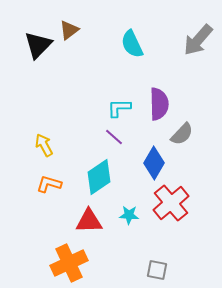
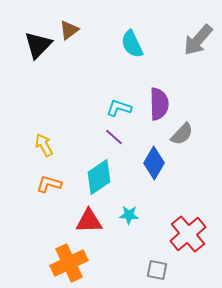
cyan L-shape: rotated 20 degrees clockwise
red cross: moved 17 px right, 31 px down
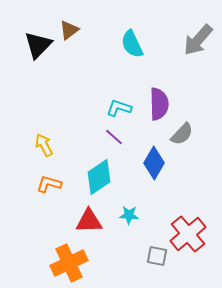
gray square: moved 14 px up
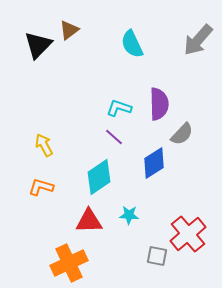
blue diamond: rotated 28 degrees clockwise
orange L-shape: moved 8 px left, 3 px down
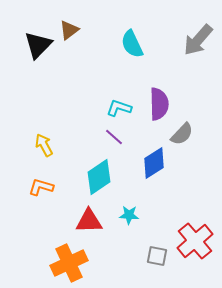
red cross: moved 7 px right, 7 px down
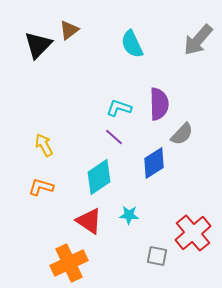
red triangle: rotated 36 degrees clockwise
red cross: moved 2 px left, 8 px up
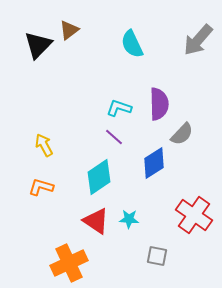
cyan star: moved 4 px down
red triangle: moved 7 px right
red cross: moved 1 px right, 18 px up; rotated 15 degrees counterclockwise
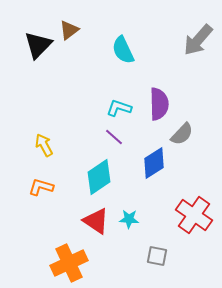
cyan semicircle: moved 9 px left, 6 px down
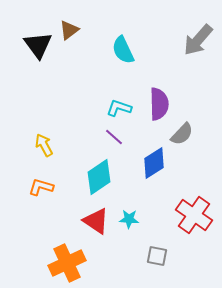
black triangle: rotated 20 degrees counterclockwise
orange cross: moved 2 px left
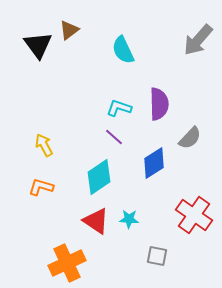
gray semicircle: moved 8 px right, 4 px down
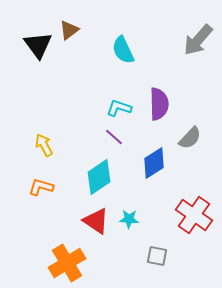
orange cross: rotated 6 degrees counterclockwise
